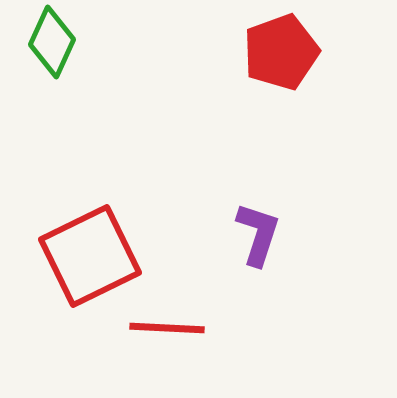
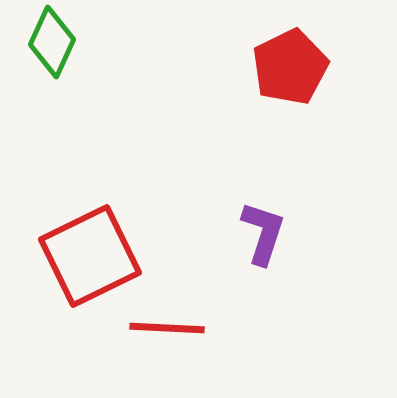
red pentagon: moved 9 px right, 15 px down; rotated 6 degrees counterclockwise
purple L-shape: moved 5 px right, 1 px up
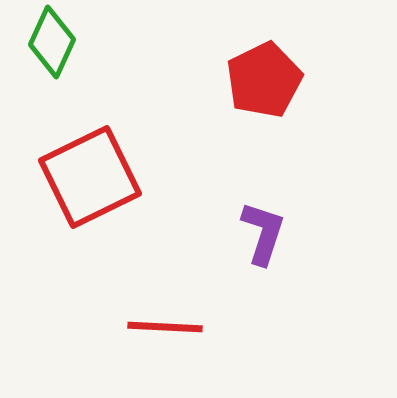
red pentagon: moved 26 px left, 13 px down
red square: moved 79 px up
red line: moved 2 px left, 1 px up
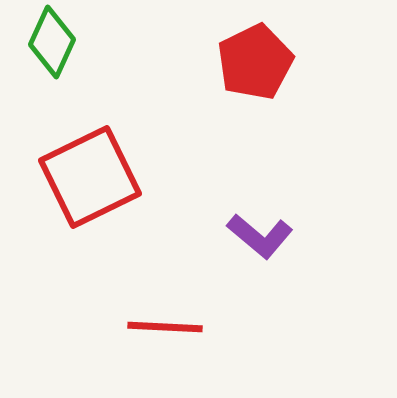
red pentagon: moved 9 px left, 18 px up
purple L-shape: moved 3 px left, 3 px down; rotated 112 degrees clockwise
